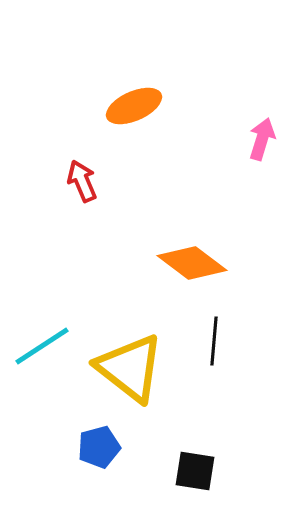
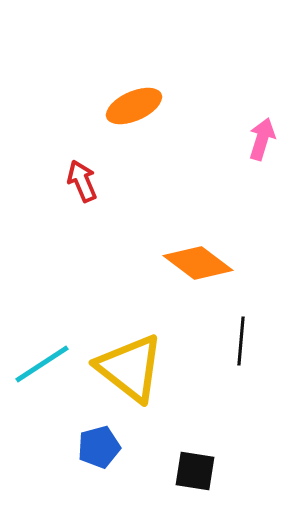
orange diamond: moved 6 px right
black line: moved 27 px right
cyan line: moved 18 px down
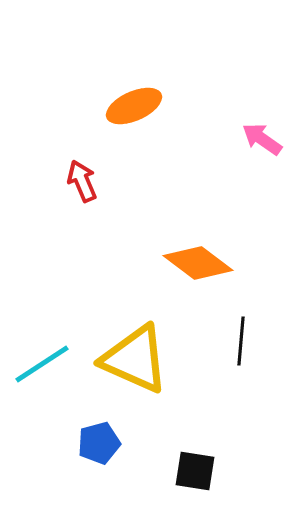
pink arrow: rotated 72 degrees counterclockwise
yellow triangle: moved 5 px right, 9 px up; rotated 14 degrees counterclockwise
blue pentagon: moved 4 px up
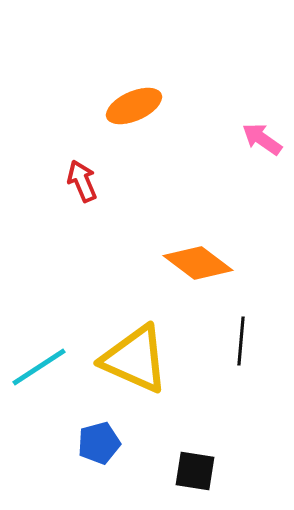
cyan line: moved 3 px left, 3 px down
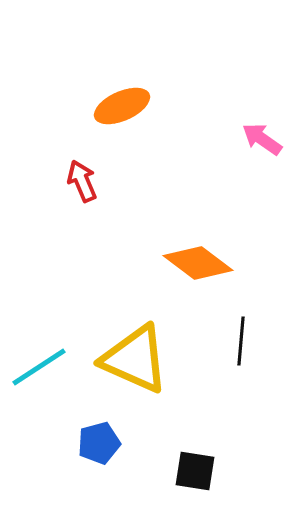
orange ellipse: moved 12 px left
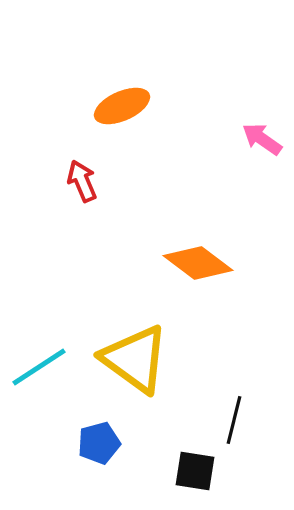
black line: moved 7 px left, 79 px down; rotated 9 degrees clockwise
yellow triangle: rotated 12 degrees clockwise
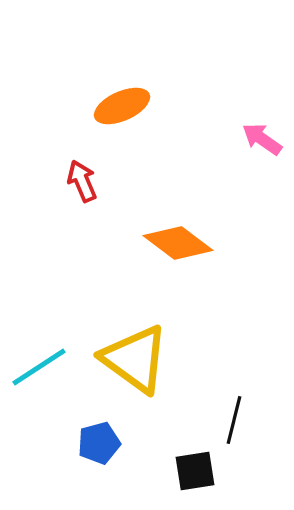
orange diamond: moved 20 px left, 20 px up
black square: rotated 18 degrees counterclockwise
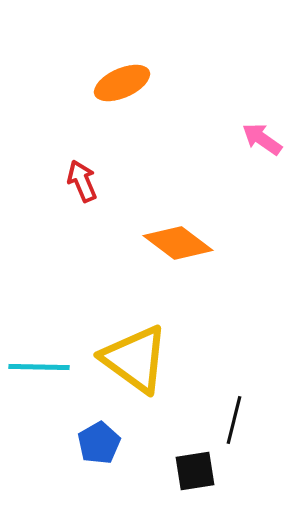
orange ellipse: moved 23 px up
cyan line: rotated 34 degrees clockwise
blue pentagon: rotated 15 degrees counterclockwise
